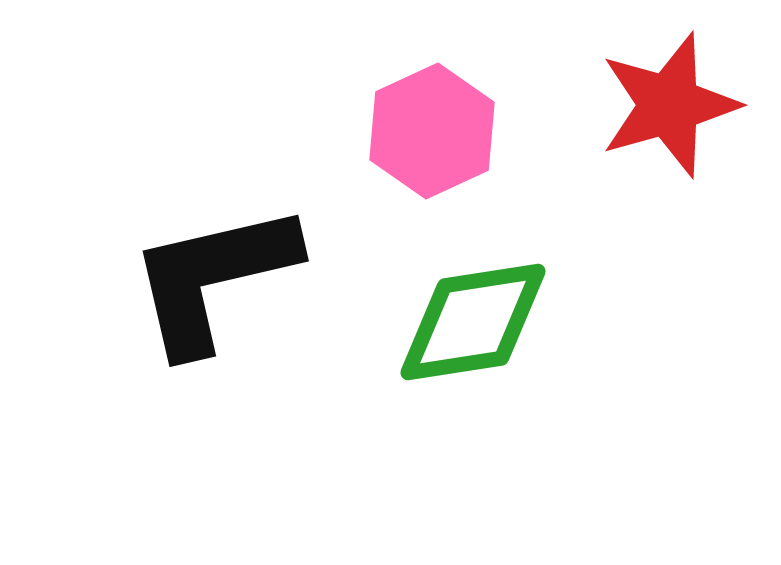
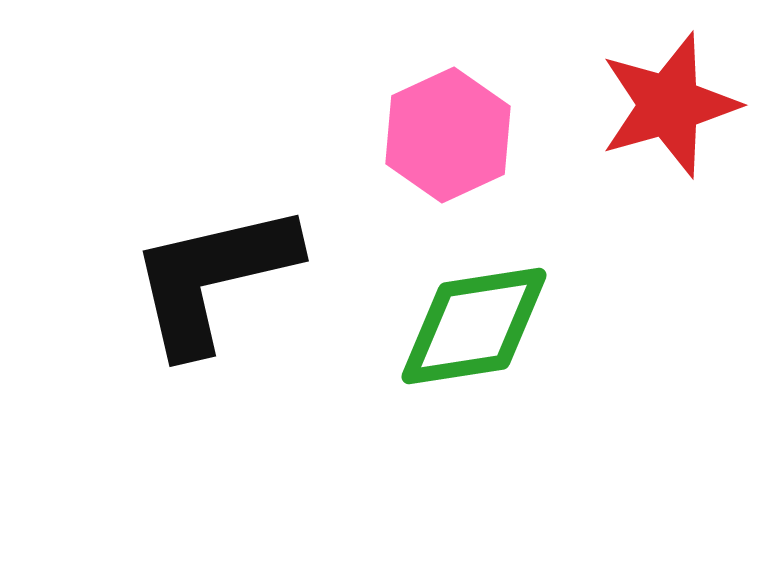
pink hexagon: moved 16 px right, 4 px down
green diamond: moved 1 px right, 4 px down
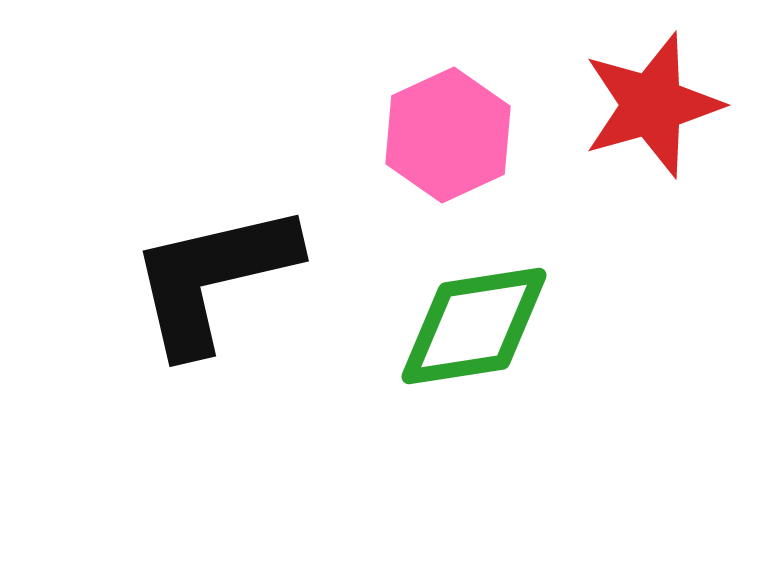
red star: moved 17 px left
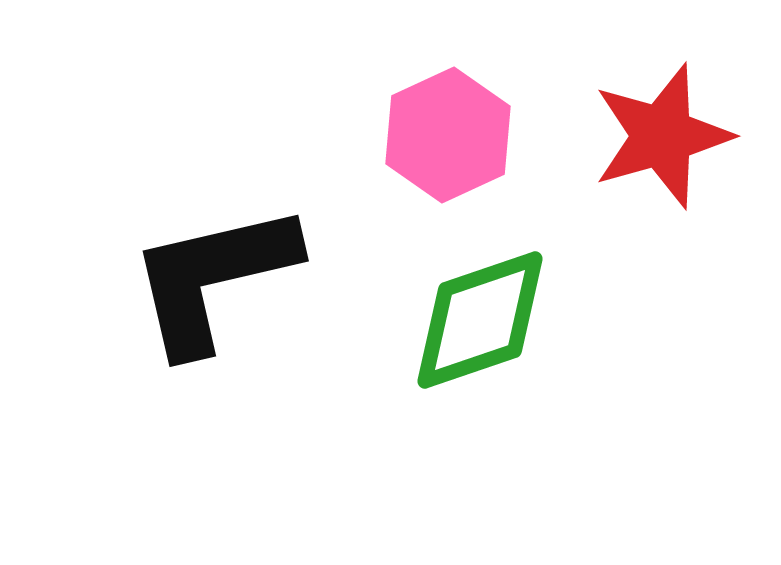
red star: moved 10 px right, 31 px down
green diamond: moved 6 px right, 6 px up; rotated 10 degrees counterclockwise
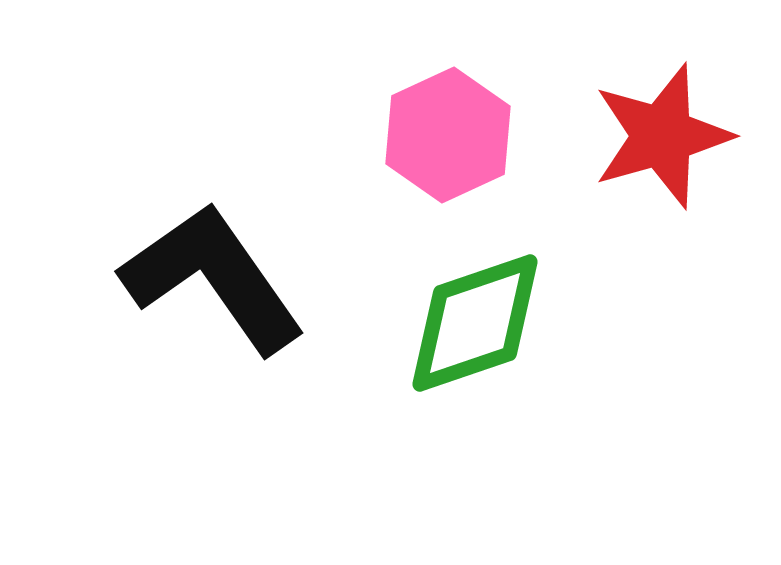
black L-shape: rotated 68 degrees clockwise
green diamond: moved 5 px left, 3 px down
